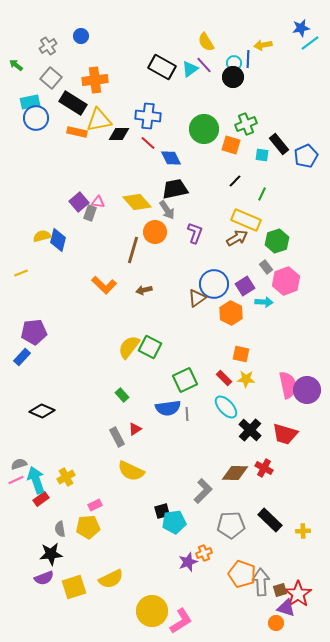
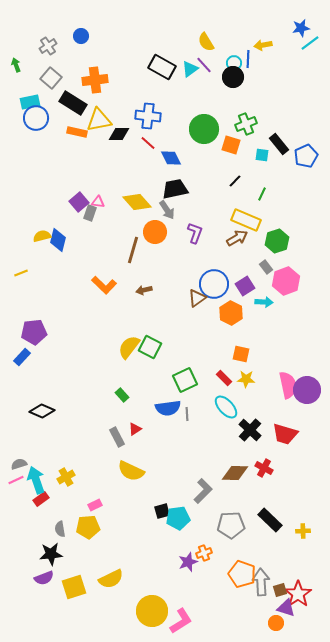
green arrow at (16, 65): rotated 32 degrees clockwise
cyan pentagon at (174, 522): moved 4 px right, 4 px up
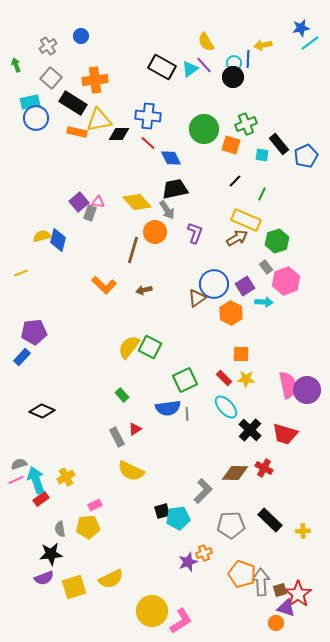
orange square at (241, 354): rotated 12 degrees counterclockwise
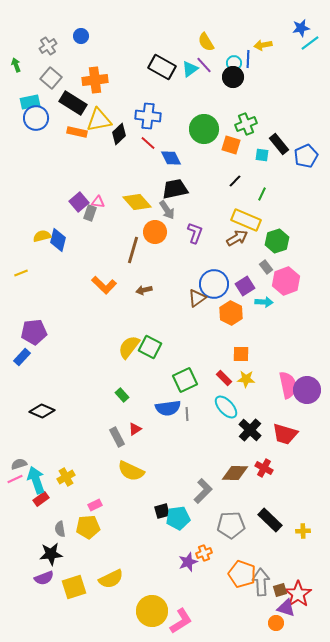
black diamond at (119, 134): rotated 45 degrees counterclockwise
pink line at (16, 480): moved 1 px left, 1 px up
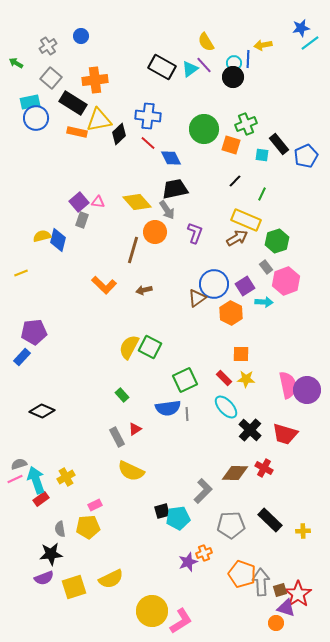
green arrow at (16, 65): moved 2 px up; rotated 40 degrees counterclockwise
gray rectangle at (90, 213): moved 8 px left, 7 px down
yellow semicircle at (129, 347): rotated 10 degrees counterclockwise
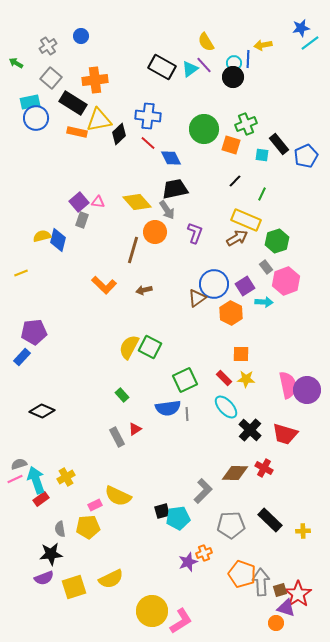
yellow semicircle at (131, 471): moved 13 px left, 25 px down
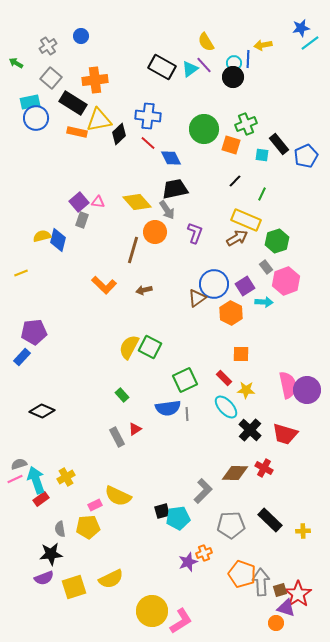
yellow star at (246, 379): moved 11 px down
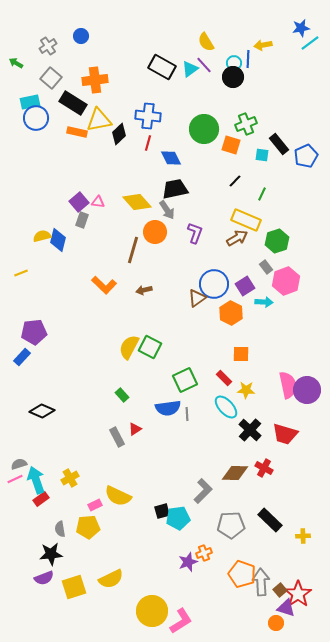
red line at (148, 143): rotated 63 degrees clockwise
yellow cross at (66, 477): moved 4 px right, 1 px down
yellow cross at (303, 531): moved 5 px down
brown square at (280, 590): rotated 24 degrees counterclockwise
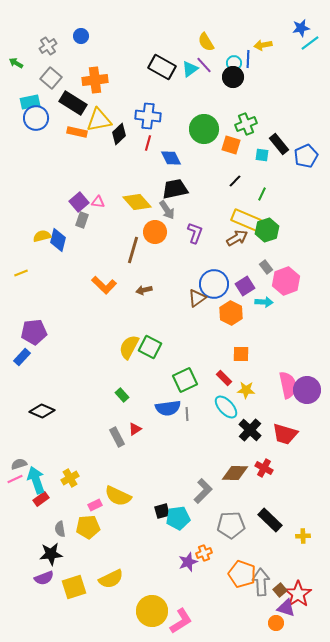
green hexagon at (277, 241): moved 10 px left, 11 px up
